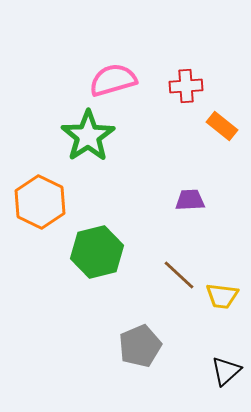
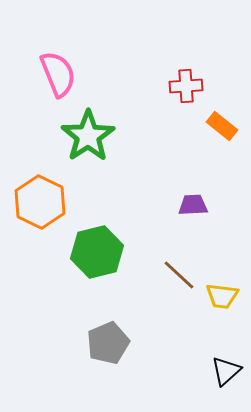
pink semicircle: moved 55 px left, 6 px up; rotated 84 degrees clockwise
purple trapezoid: moved 3 px right, 5 px down
gray pentagon: moved 32 px left, 3 px up
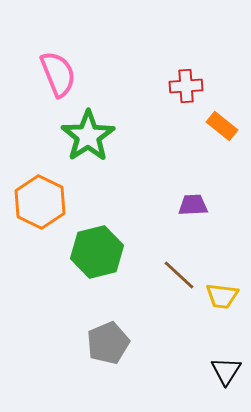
black triangle: rotated 16 degrees counterclockwise
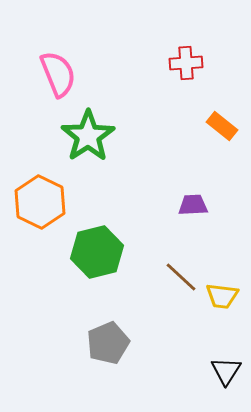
red cross: moved 23 px up
brown line: moved 2 px right, 2 px down
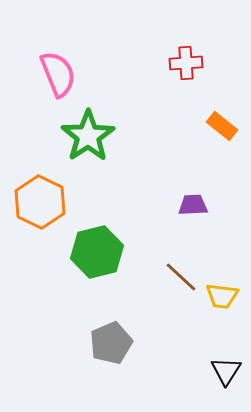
gray pentagon: moved 3 px right
